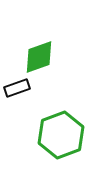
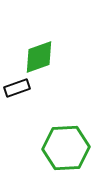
green hexagon: moved 5 px right, 13 px down; rotated 18 degrees clockwise
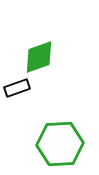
green hexagon: moved 6 px left, 4 px up
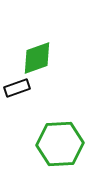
green diamond: moved 2 px left, 1 px down
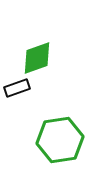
green hexagon: moved 4 px up; rotated 6 degrees counterclockwise
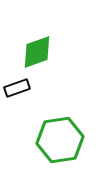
green diamond: moved 6 px up
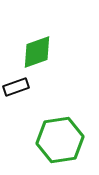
black rectangle: moved 1 px left, 1 px up
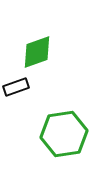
green hexagon: moved 4 px right, 6 px up
